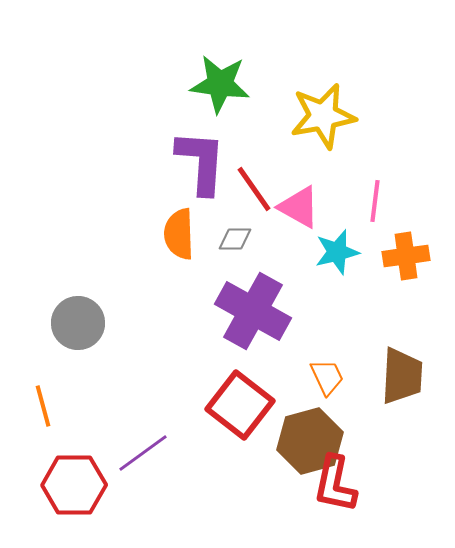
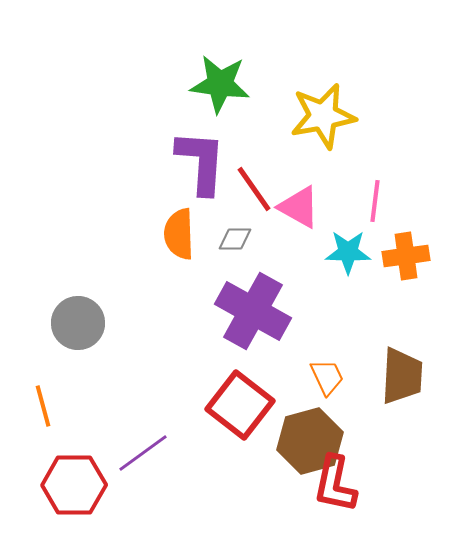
cyan star: moved 11 px right; rotated 15 degrees clockwise
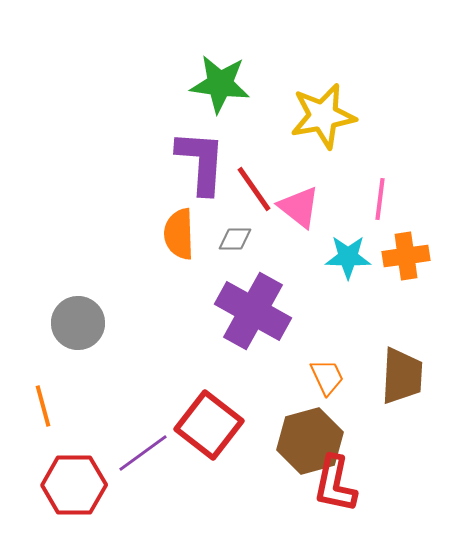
pink line: moved 5 px right, 2 px up
pink triangle: rotated 9 degrees clockwise
cyan star: moved 5 px down
red square: moved 31 px left, 20 px down
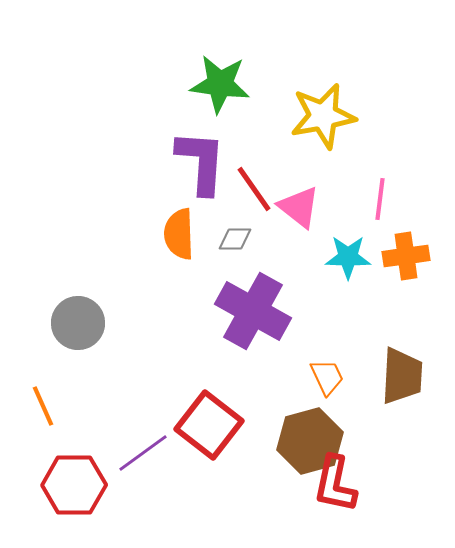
orange line: rotated 9 degrees counterclockwise
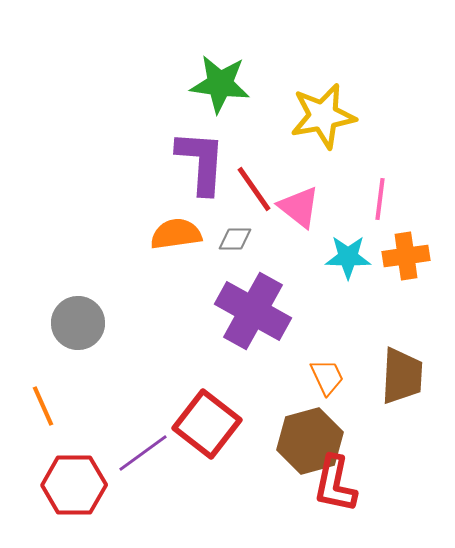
orange semicircle: moved 3 px left; rotated 84 degrees clockwise
red square: moved 2 px left, 1 px up
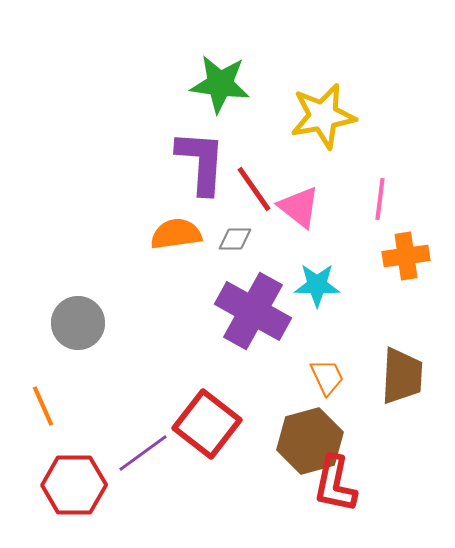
cyan star: moved 31 px left, 28 px down
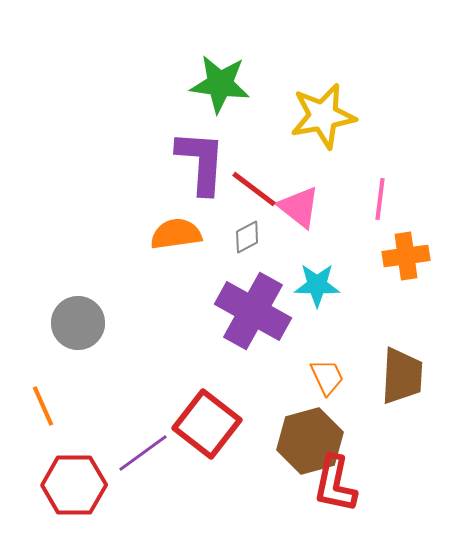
red line: rotated 18 degrees counterclockwise
gray diamond: moved 12 px right, 2 px up; rotated 28 degrees counterclockwise
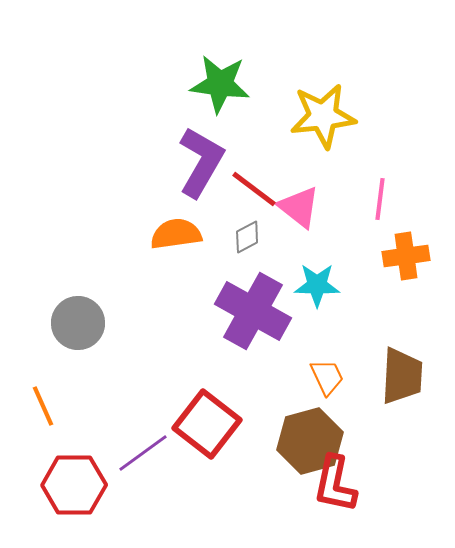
yellow star: rotated 4 degrees clockwise
purple L-shape: rotated 26 degrees clockwise
